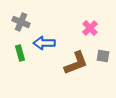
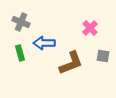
brown L-shape: moved 5 px left
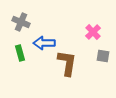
pink cross: moved 3 px right, 4 px down
brown L-shape: moved 4 px left; rotated 60 degrees counterclockwise
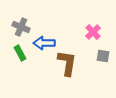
gray cross: moved 5 px down
green rectangle: rotated 14 degrees counterclockwise
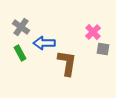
gray cross: rotated 12 degrees clockwise
gray square: moved 7 px up
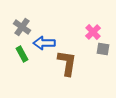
gray cross: moved 1 px right
green rectangle: moved 2 px right, 1 px down
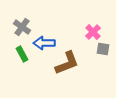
brown L-shape: rotated 60 degrees clockwise
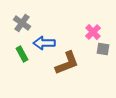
gray cross: moved 4 px up
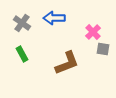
blue arrow: moved 10 px right, 25 px up
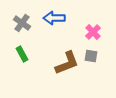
gray square: moved 12 px left, 7 px down
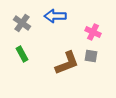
blue arrow: moved 1 px right, 2 px up
pink cross: rotated 21 degrees counterclockwise
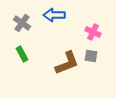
blue arrow: moved 1 px left, 1 px up
